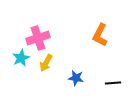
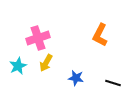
cyan star: moved 3 px left, 8 px down
black line: rotated 21 degrees clockwise
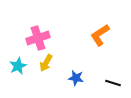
orange L-shape: rotated 30 degrees clockwise
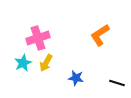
cyan star: moved 5 px right, 3 px up
black line: moved 4 px right
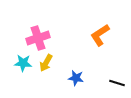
cyan star: rotated 30 degrees clockwise
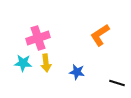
yellow arrow: rotated 36 degrees counterclockwise
blue star: moved 1 px right, 6 px up
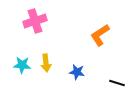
pink cross: moved 3 px left, 17 px up
cyan star: moved 1 px left, 2 px down
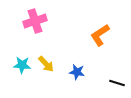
yellow arrow: moved 1 px down; rotated 36 degrees counterclockwise
